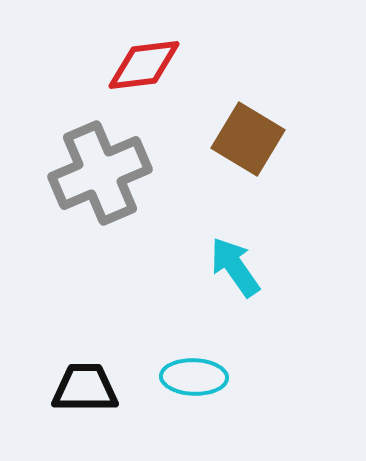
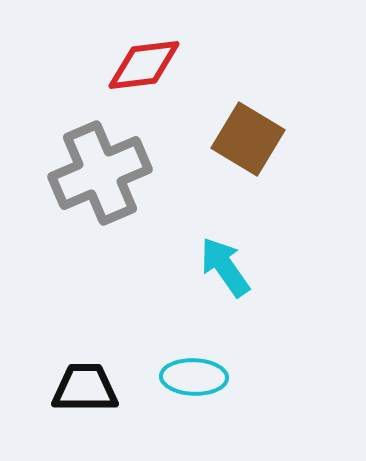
cyan arrow: moved 10 px left
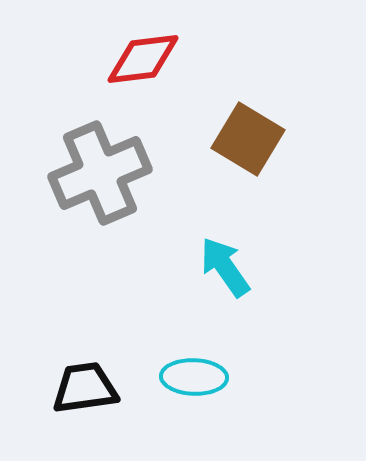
red diamond: moved 1 px left, 6 px up
black trapezoid: rotated 8 degrees counterclockwise
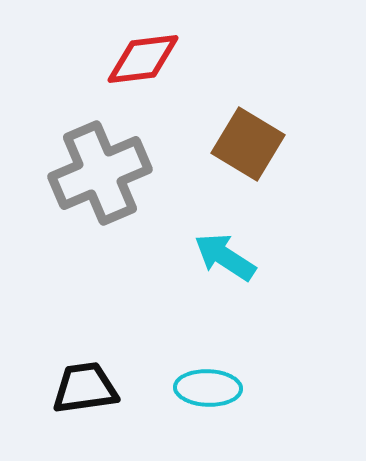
brown square: moved 5 px down
cyan arrow: moved 10 px up; rotated 22 degrees counterclockwise
cyan ellipse: moved 14 px right, 11 px down
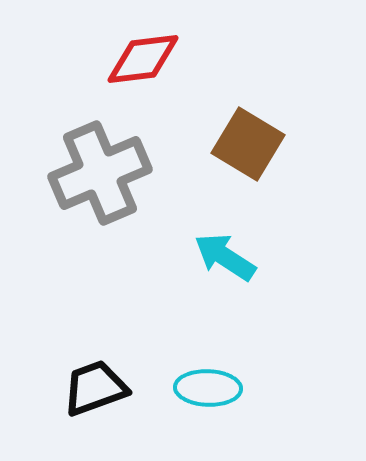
black trapezoid: moved 10 px right; rotated 12 degrees counterclockwise
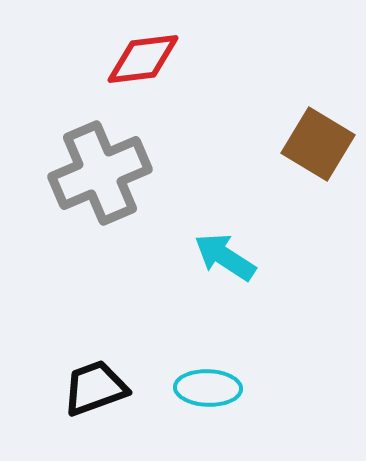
brown square: moved 70 px right
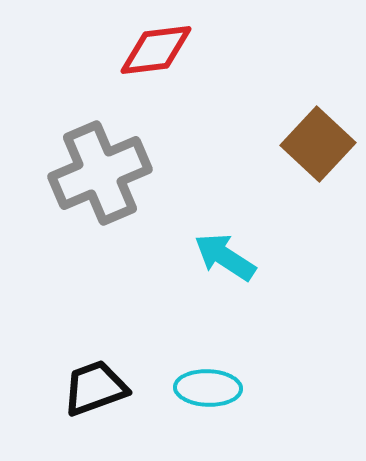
red diamond: moved 13 px right, 9 px up
brown square: rotated 12 degrees clockwise
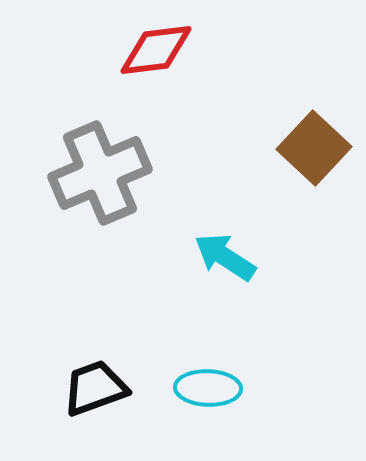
brown square: moved 4 px left, 4 px down
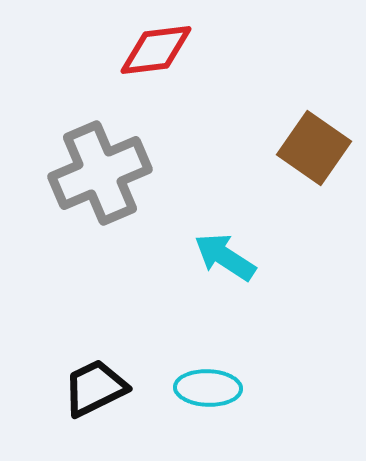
brown square: rotated 8 degrees counterclockwise
black trapezoid: rotated 6 degrees counterclockwise
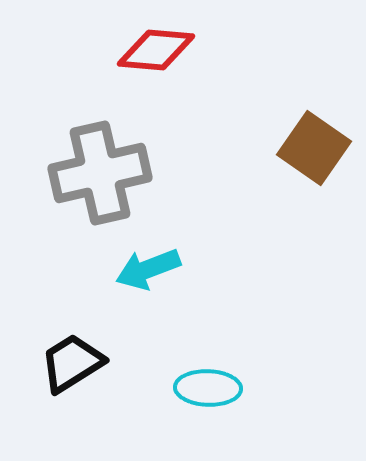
red diamond: rotated 12 degrees clockwise
gray cross: rotated 10 degrees clockwise
cyan arrow: moved 77 px left, 12 px down; rotated 54 degrees counterclockwise
black trapezoid: moved 23 px left, 25 px up; rotated 6 degrees counterclockwise
